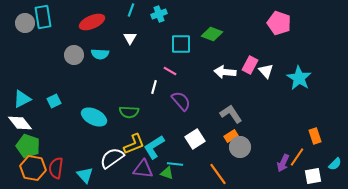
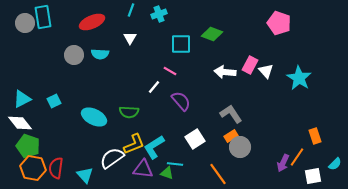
white line at (154, 87): rotated 24 degrees clockwise
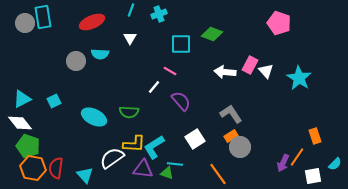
gray circle at (74, 55): moved 2 px right, 6 px down
yellow L-shape at (134, 144): rotated 25 degrees clockwise
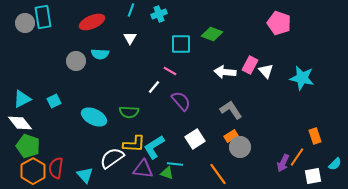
cyan star at (299, 78): moved 3 px right; rotated 20 degrees counterclockwise
gray L-shape at (231, 114): moved 4 px up
orange hexagon at (33, 168): moved 3 px down; rotated 20 degrees clockwise
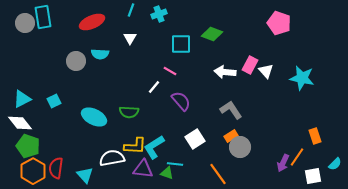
yellow L-shape at (134, 144): moved 1 px right, 2 px down
white semicircle at (112, 158): rotated 25 degrees clockwise
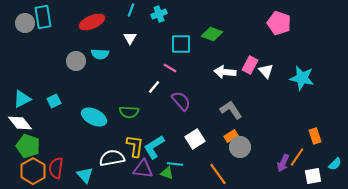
pink line at (170, 71): moved 3 px up
yellow L-shape at (135, 146): rotated 85 degrees counterclockwise
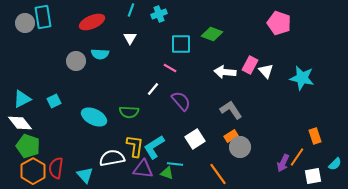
white line at (154, 87): moved 1 px left, 2 px down
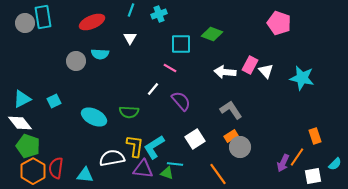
cyan triangle at (85, 175): rotated 42 degrees counterclockwise
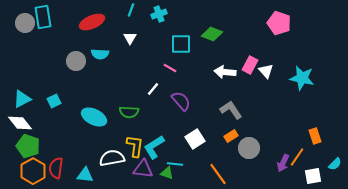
gray circle at (240, 147): moved 9 px right, 1 px down
